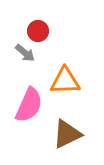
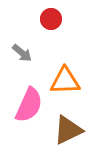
red circle: moved 13 px right, 12 px up
gray arrow: moved 3 px left
brown triangle: moved 1 px right, 4 px up
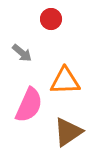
brown triangle: moved 2 px down; rotated 8 degrees counterclockwise
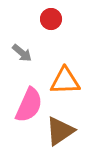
brown triangle: moved 8 px left, 1 px up
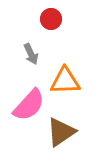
gray arrow: moved 9 px right, 1 px down; rotated 25 degrees clockwise
pink semicircle: rotated 18 degrees clockwise
brown triangle: moved 1 px right, 1 px down
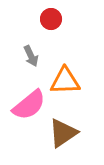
gray arrow: moved 2 px down
pink semicircle: rotated 9 degrees clockwise
brown triangle: moved 2 px right, 1 px down
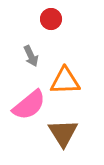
brown triangle: rotated 28 degrees counterclockwise
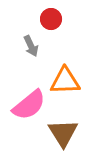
gray arrow: moved 10 px up
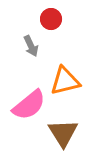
orange triangle: rotated 12 degrees counterclockwise
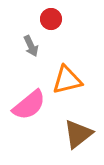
orange triangle: moved 2 px right, 1 px up
brown triangle: moved 15 px right, 1 px down; rotated 24 degrees clockwise
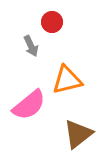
red circle: moved 1 px right, 3 px down
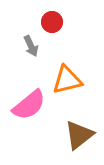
brown triangle: moved 1 px right, 1 px down
